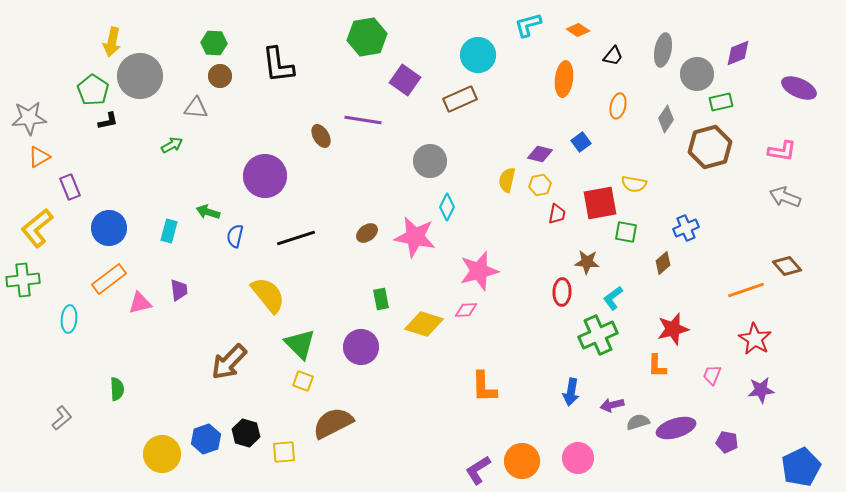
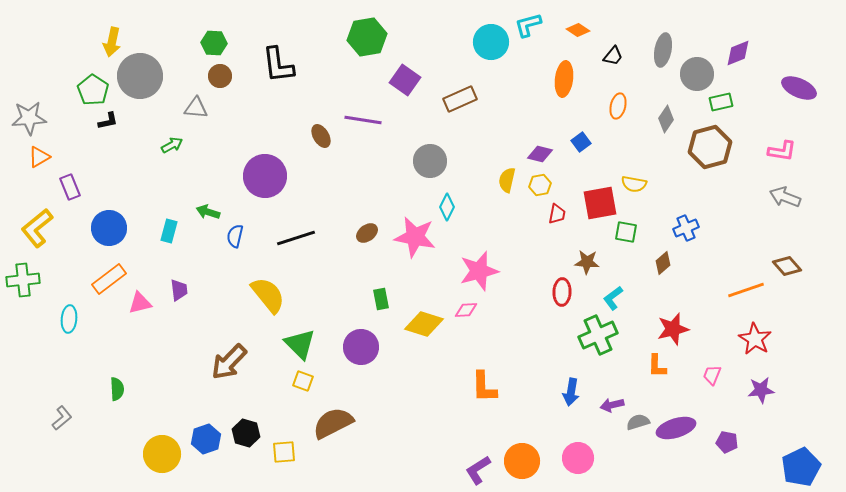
cyan circle at (478, 55): moved 13 px right, 13 px up
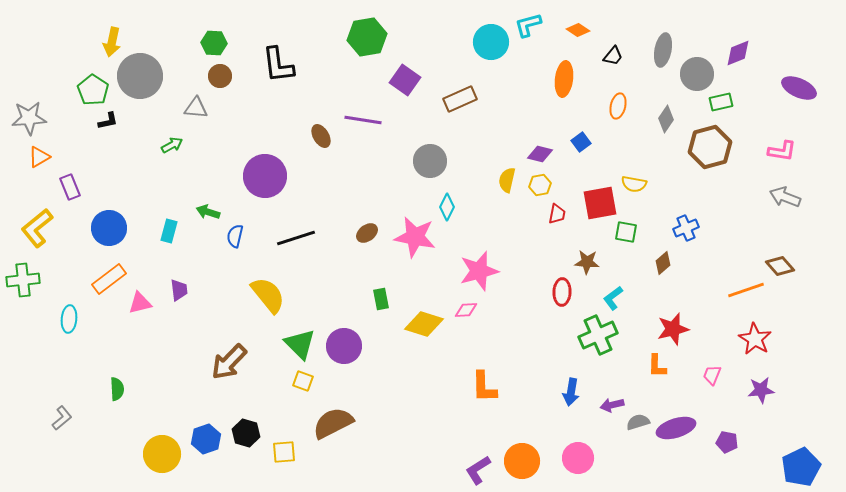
brown diamond at (787, 266): moved 7 px left
purple circle at (361, 347): moved 17 px left, 1 px up
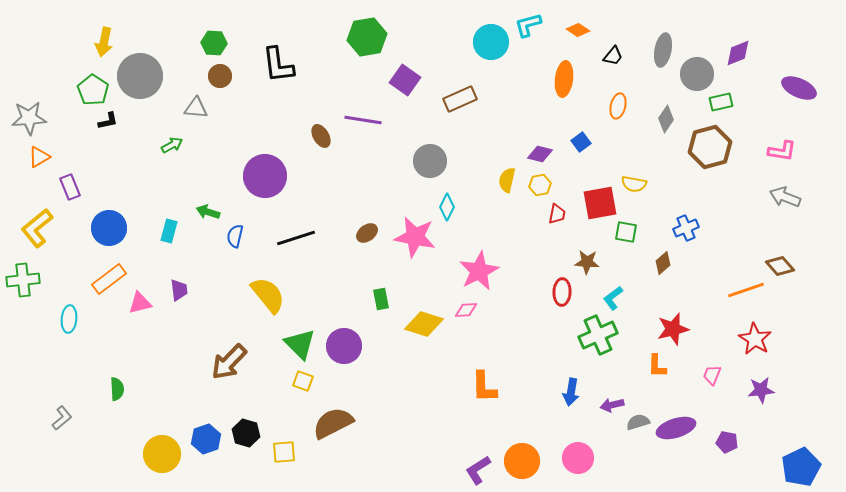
yellow arrow at (112, 42): moved 8 px left
pink star at (479, 271): rotated 12 degrees counterclockwise
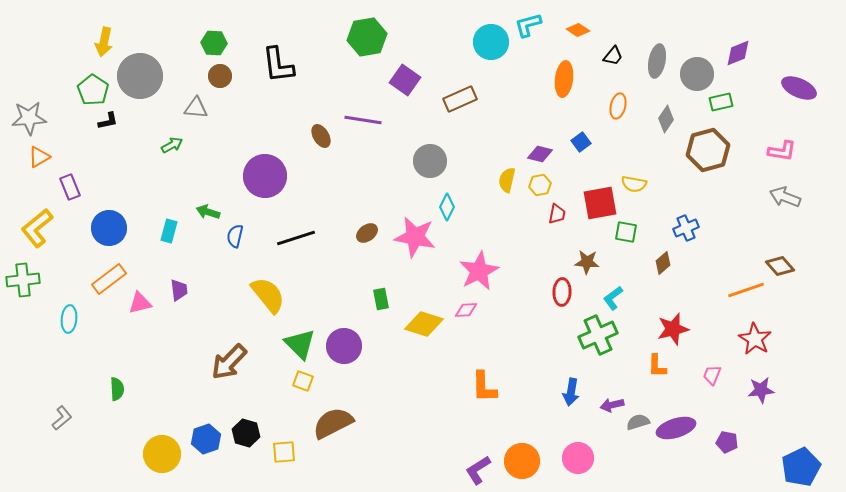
gray ellipse at (663, 50): moved 6 px left, 11 px down
brown hexagon at (710, 147): moved 2 px left, 3 px down
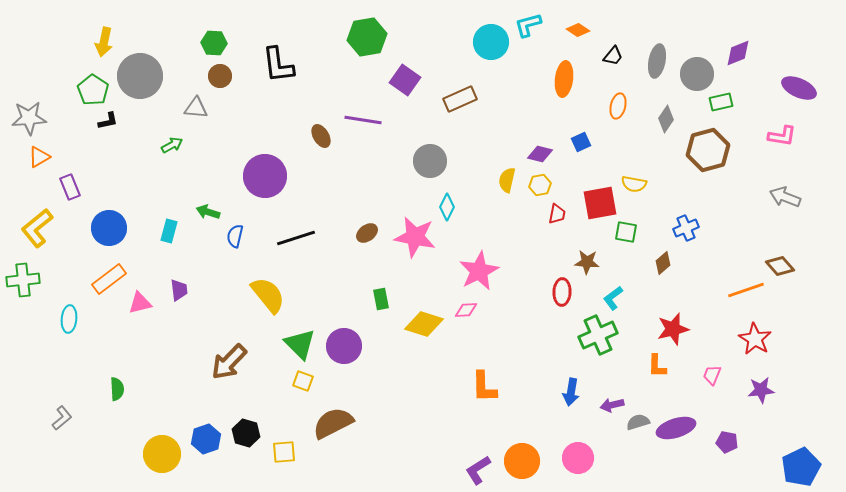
blue square at (581, 142): rotated 12 degrees clockwise
pink L-shape at (782, 151): moved 15 px up
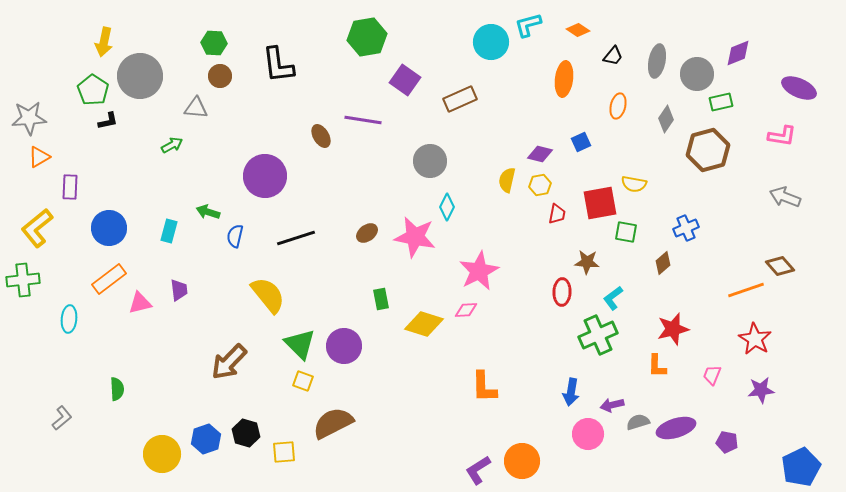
purple rectangle at (70, 187): rotated 25 degrees clockwise
pink circle at (578, 458): moved 10 px right, 24 px up
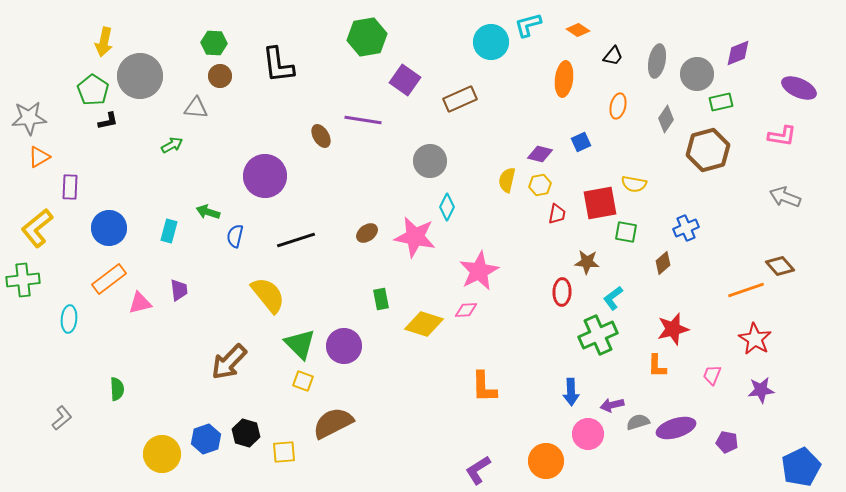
black line at (296, 238): moved 2 px down
blue arrow at (571, 392): rotated 12 degrees counterclockwise
orange circle at (522, 461): moved 24 px right
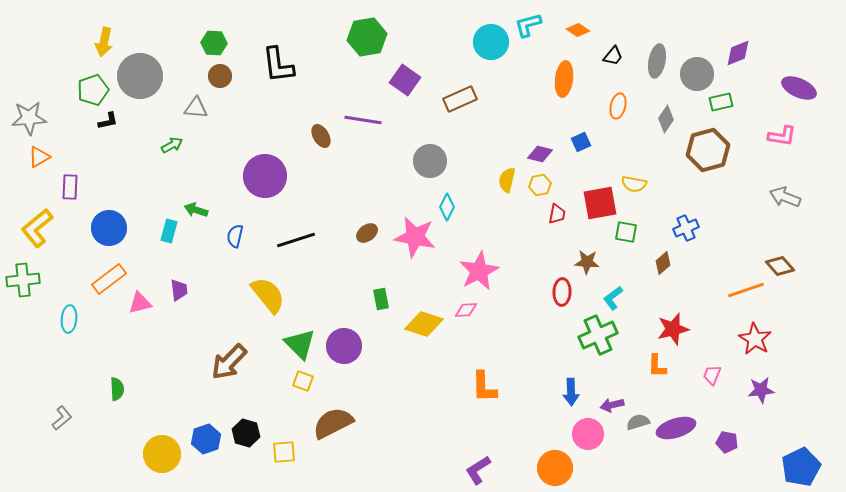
green pentagon at (93, 90): rotated 20 degrees clockwise
green arrow at (208, 212): moved 12 px left, 2 px up
orange circle at (546, 461): moved 9 px right, 7 px down
